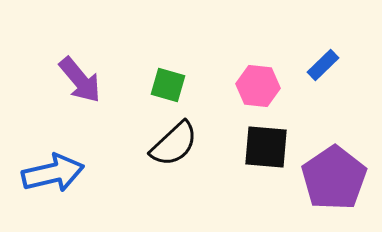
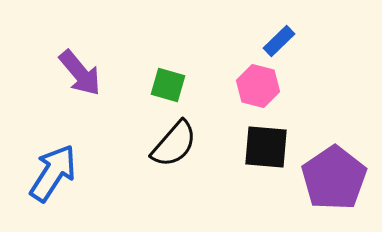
blue rectangle: moved 44 px left, 24 px up
purple arrow: moved 7 px up
pink hexagon: rotated 9 degrees clockwise
black semicircle: rotated 6 degrees counterclockwise
blue arrow: rotated 44 degrees counterclockwise
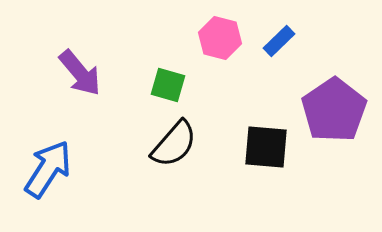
pink hexagon: moved 38 px left, 48 px up
blue arrow: moved 5 px left, 4 px up
purple pentagon: moved 68 px up
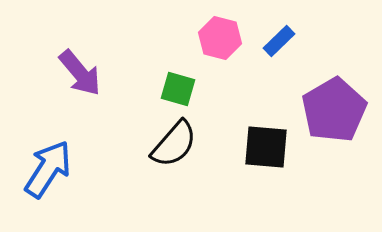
green square: moved 10 px right, 4 px down
purple pentagon: rotated 4 degrees clockwise
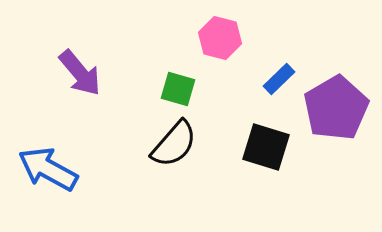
blue rectangle: moved 38 px down
purple pentagon: moved 2 px right, 2 px up
black square: rotated 12 degrees clockwise
blue arrow: rotated 94 degrees counterclockwise
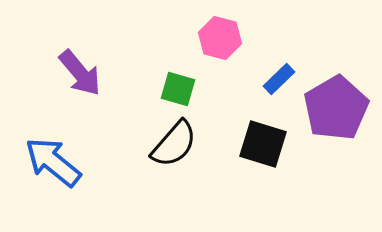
black square: moved 3 px left, 3 px up
blue arrow: moved 5 px right, 7 px up; rotated 10 degrees clockwise
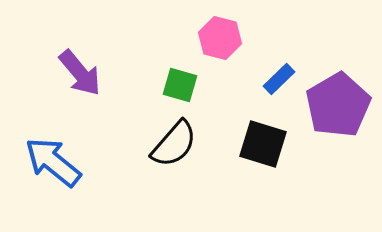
green square: moved 2 px right, 4 px up
purple pentagon: moved 2 px right, 3 px up
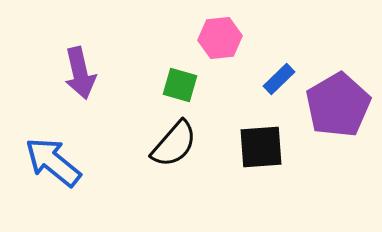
pink hexagon: rotated 21 degrees counterclockwise
purple arrow: rotated 27 degrees clockwise
black square: moved 2 px left, 3 px down; rotated 21 degrees counterclockwise
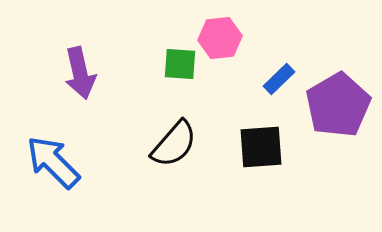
green square: moved 21 px up; rotated 12 degrees counterclockwise
blue arrow: rotated 6 degrees clockwise
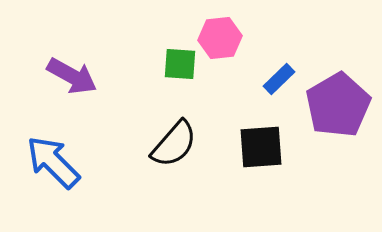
purple arrow: moved 8 px left, 3 px down; rotated 48 degrees counterclockwise
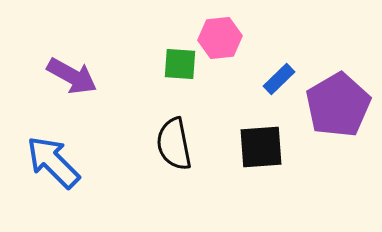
black semicircle: rotated 128 degrees clockwise
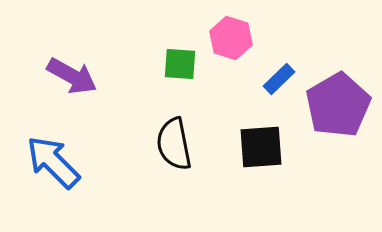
pink hexagon: moved 11 px right; rotated 24 degrees clockwise
